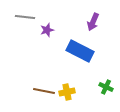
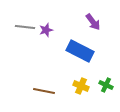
gray line: moved 10 px down
purple arrow: rotated 60 degrees counterclockwise
purple star: moved 1 px left
green cross: moved 2 px up
yellow cross: moved 14 px right, 6 px up; rotated 35 degrees clockwise
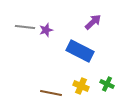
purple arrow: rotated 96 degrees counterclockwise
green cross: moved 1 px right, 1 px up
brown line: moved 7 px right, 2 px down
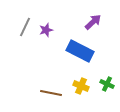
gray line: rotated 72 degrees counterclockwise
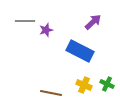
gray line: moved 6 px up; rotated 66 degrees clockwise
yellow cross: moved 3 px right, 1 px up
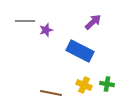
green cross: rotated 16 degrees counterclockwise
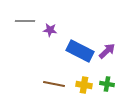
purple arrow: moved 14 px right, 29 px down
purple star: moved 4 px right; rotated 24 degrees clockwise
yellow cross: rotated 14 degrees counterclockwise
brown line: moved 3 px right, 9 px up
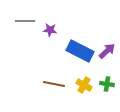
yellow cross: rotated 21 degrees clockwise
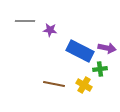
purple arrow: moved 3 px up; rotated 54 degrees clockwise
green cross: moved 7 px left, 15 px up; rotated 16 degrees counterclockwise
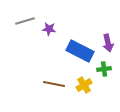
gray line: rotated 18 degrees counterclockwise
purple star: moved 1 px left, 1 px up
purple arrow: moved 1 px right, 5 px up; rotated 66 degrees clockwise
green cross: moved 4 px right
yellow cross: rotated 28 degrees clockwise
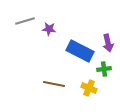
yellow cross: moved 5 px right, 3 px down; rotated 35 degrees counterclockwise
